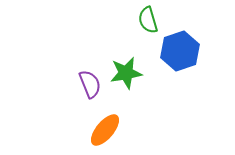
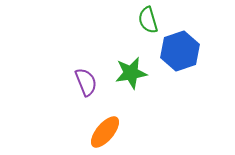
green star: moved 5 px right
purple semicircle: moved 4 px left, 2 px up
orange ellipse: moved 2 px down
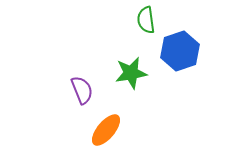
green semicircle: moved 2 px left; rotated 8 degrees clockwise
purple semicircle: moved 4 px left, 8 px down
orange ellipse: moved 1 px right, 2 px up
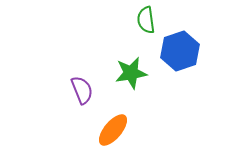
orange ellipse: moved 7 px right
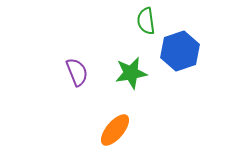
green semicircle: moved 1 px down
purple semicircle: moved 5 px left, 18 px up
orange ellipse: moved 2 px right
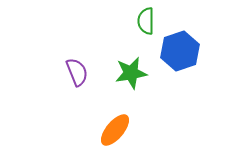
green semicircle: rotated 8 degrees clockwise
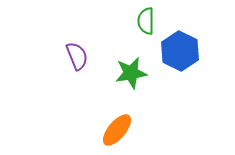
blue hexagon: rotated 15 degrees counterclockwise
purple semicircle: moved 16 px up
orange ellipse: moved 2 px right
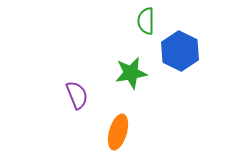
purple semicircle: moved 39 px down
orange ellipse: moved 1 px right, 2 px down; rotated 24 degrees counterclockwise
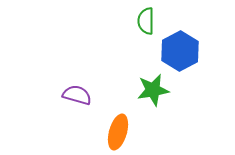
blue hexagon: rotated 6 degrees clockwise
green star: moved 22 px right, 17 px down
purple semicircle: rotated 52 degrees counterclockwise
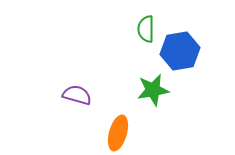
green semicircle: moved 8 px down
blue hexagon: rotated 18 degrees clockwise
orange ellipse: moved 1 px down
